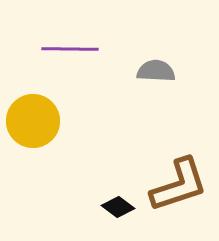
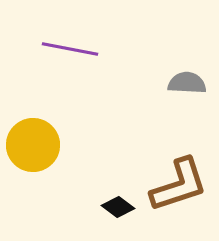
purple line: rotated 10 degrees clockwise
gray semicircle: moved 31 px right, 12 px down
yellow circle: moved 24 px down
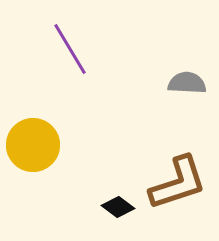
purple line: rotated 48 degrees clockwise
brown L-shape: moved 1 px left, 2 px up
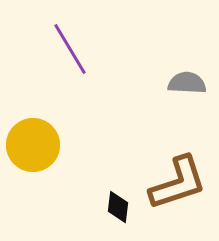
black diamond: rotated 60 degrees clockwise
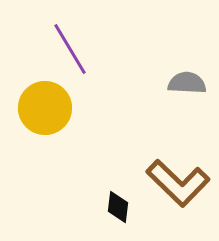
yellow circle: moved 12 px right, 37 px up
brown L-shape: rotated 62 degrees clockwise
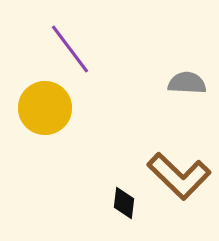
purple line: rotated 6 degrees counterclockwise
brown L-shape: moved 1 px right, 7 px up
black diamond: moved 6 px right, 4 px up
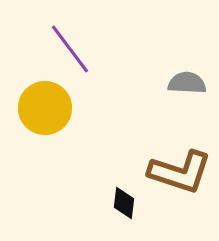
brown L-shape: moved 1 px right, 4 px up; rotated 26 degrees counterclockwise
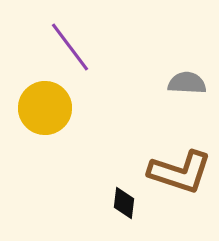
purple line: moved 2 px up
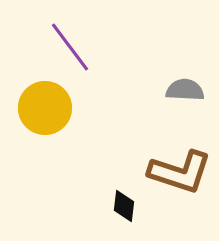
gray semicircle: moved 2 px left, 7 px down
black diamond: moved 3 px down
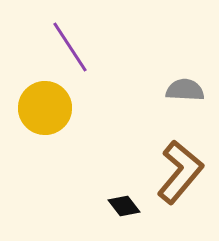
purple line: rotated 4 degrees clockwise
brown L-shape: rotated 68 degrees counterclockwise
black diamond: rotated 44 degrees counterclockwise
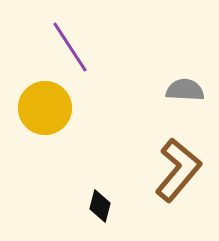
brown L-shape: moved 2 px left, 2 px up
black diamond: moved 24 px left; rotated 52 degrees clockwise
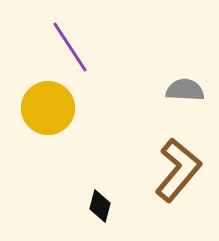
yellow circle: moved 3 px right
